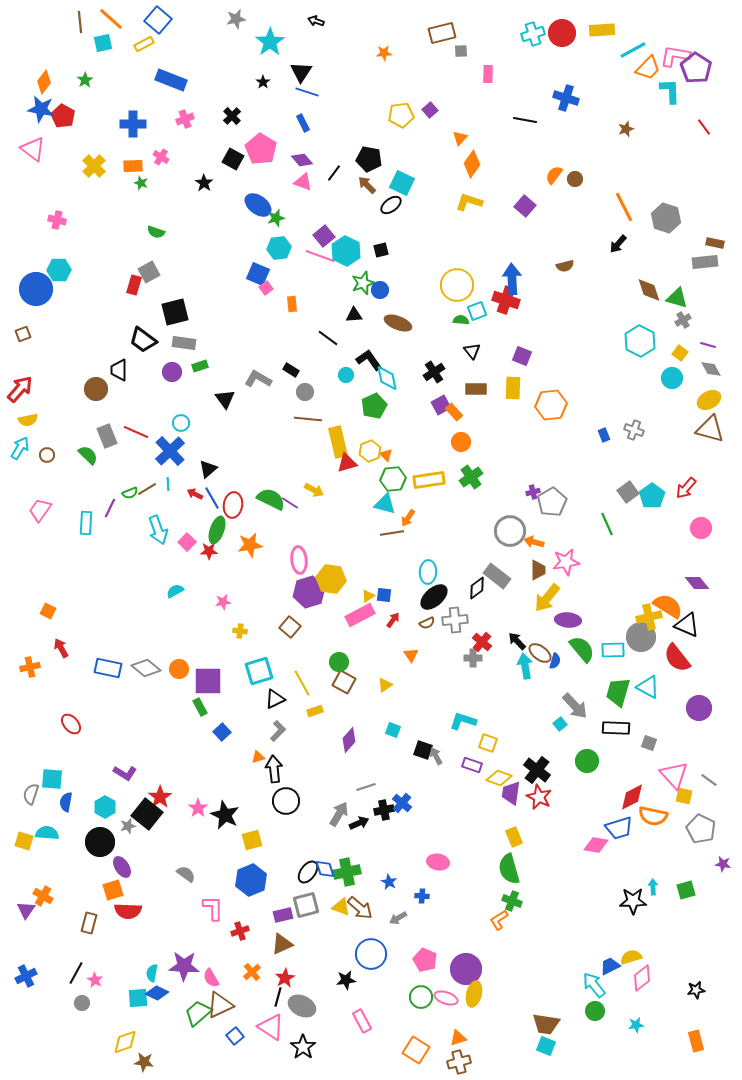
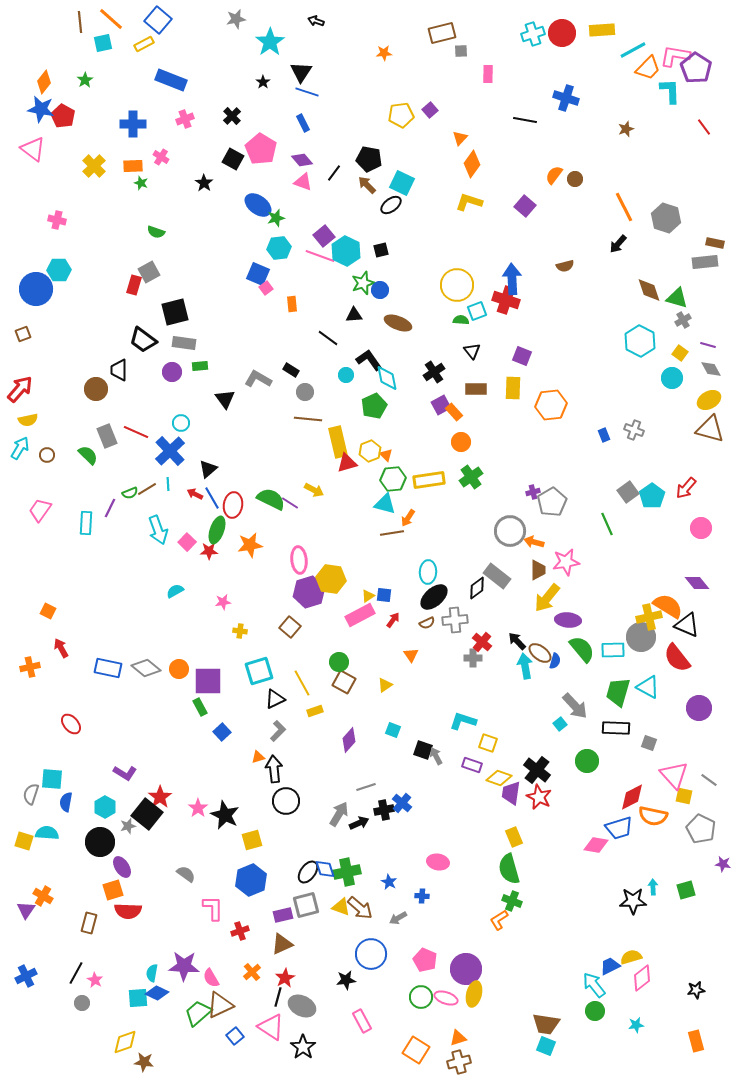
green rectangle at (200, 366): rotated 14 degrees clockwise
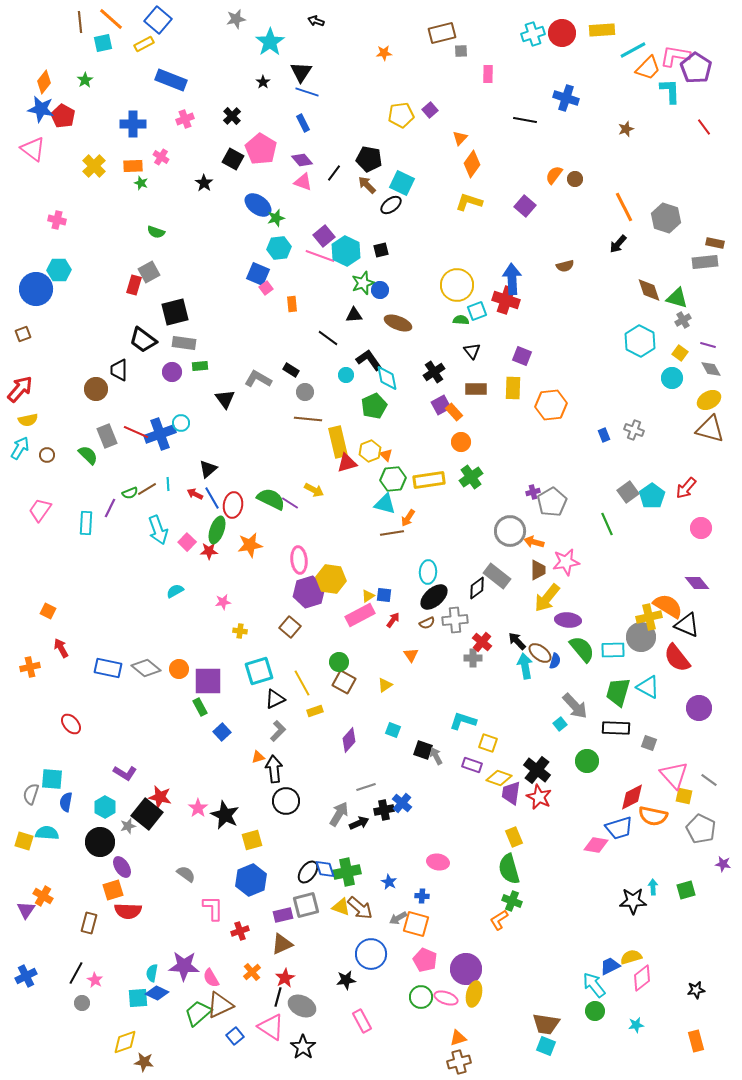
blue cross at (170, 451): moved 10 px left, 17 px up; rotated 24 degrees clockwise
red star at (160, 797): rotated 25 degrees counterclockwise
orange square at (416, 1050): moved 126 px up; rotated 16 degrees counterclockwise
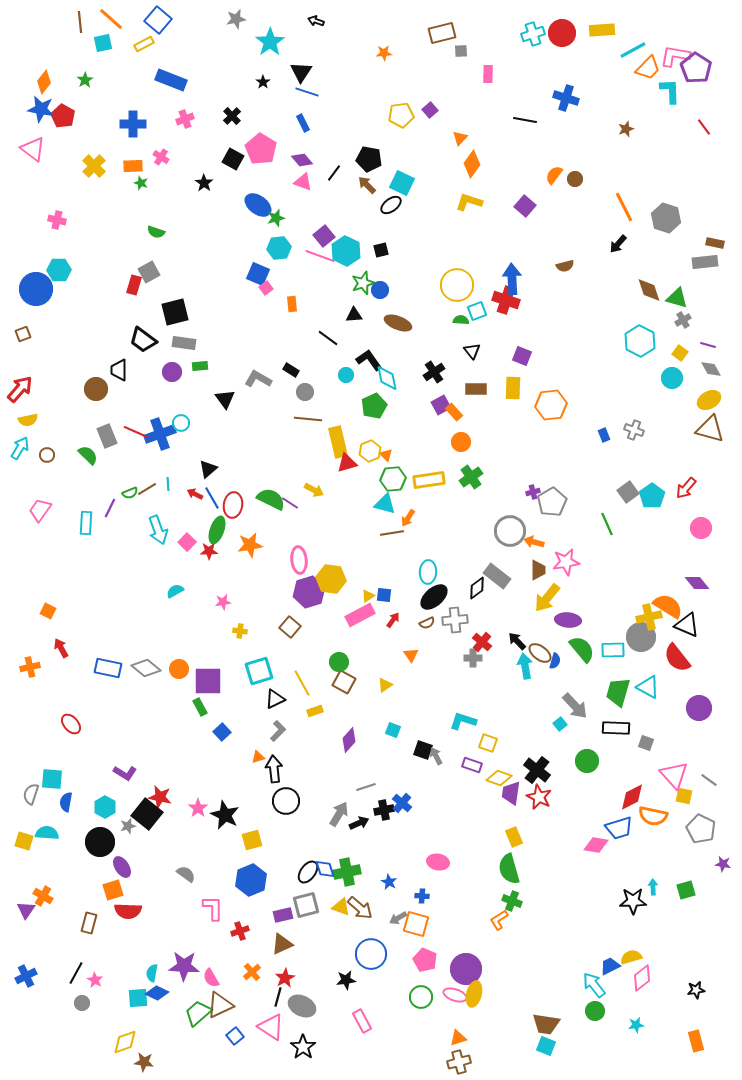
gray square at (649, 743): moved 3 px left
pink ellipse at (446, 998): moved 9 px right, 3 px up
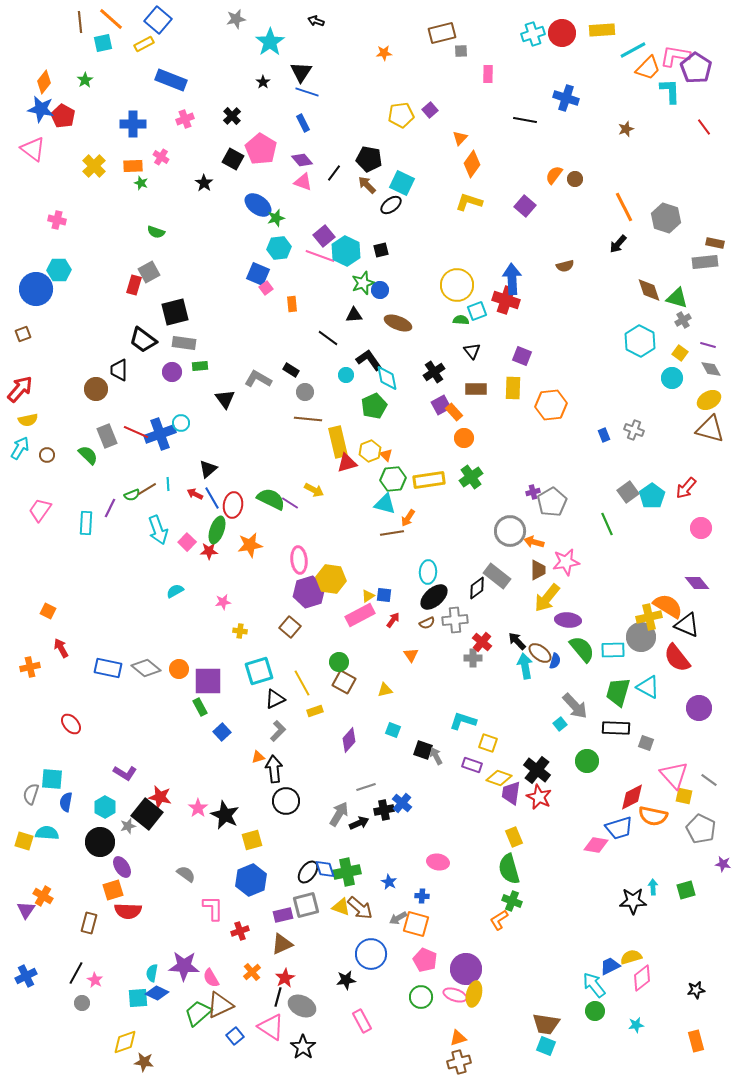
orange circle at (461, 442): moved 3 px right, 4 px up
green semicircle at (130, 493): moved 2 px right, 2 px down
yellow triangle at (385, 685): moved 5 px down; rotated 21 degrees clockwise
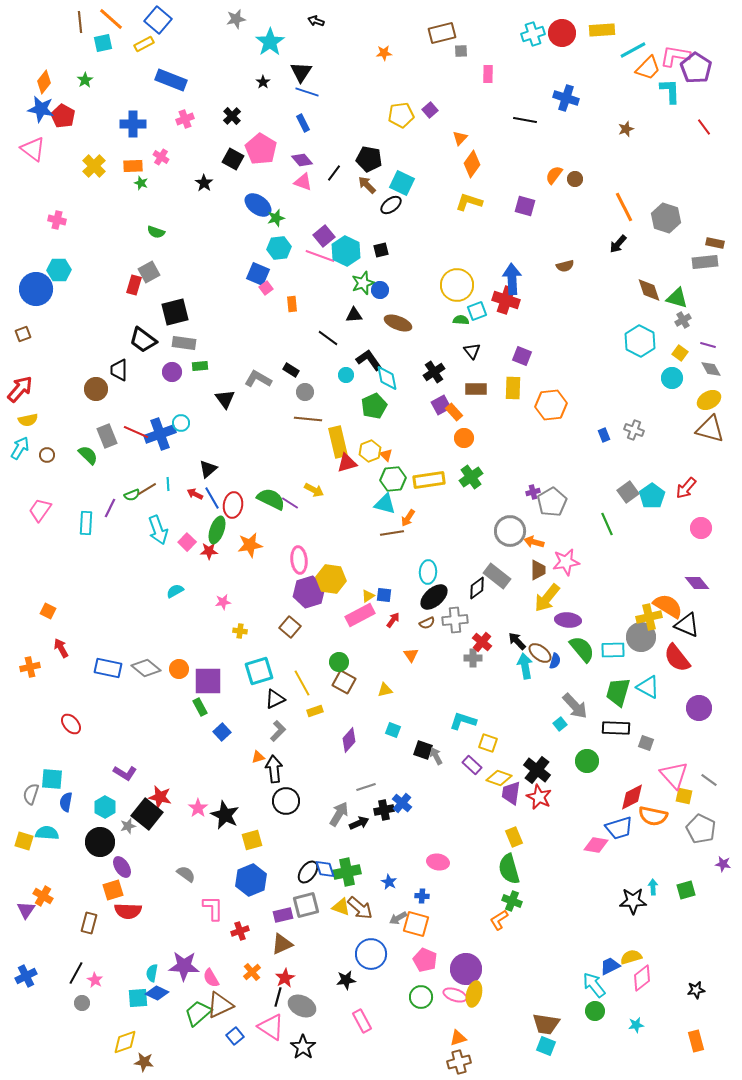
purple square at (525, 206): rotated 25 degrees counterclockwise
purple rectangle at (472, 765): rotated 24 degrees clockwise
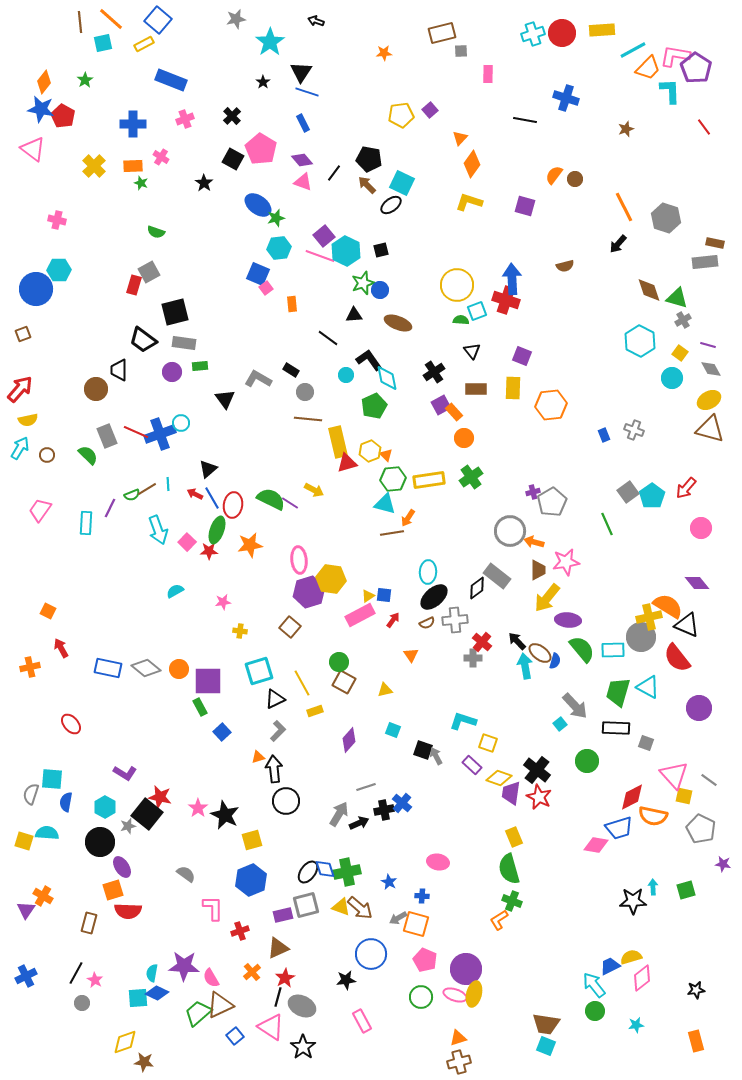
brown triangle at (282, 944): moved 4 px left, 4 px down
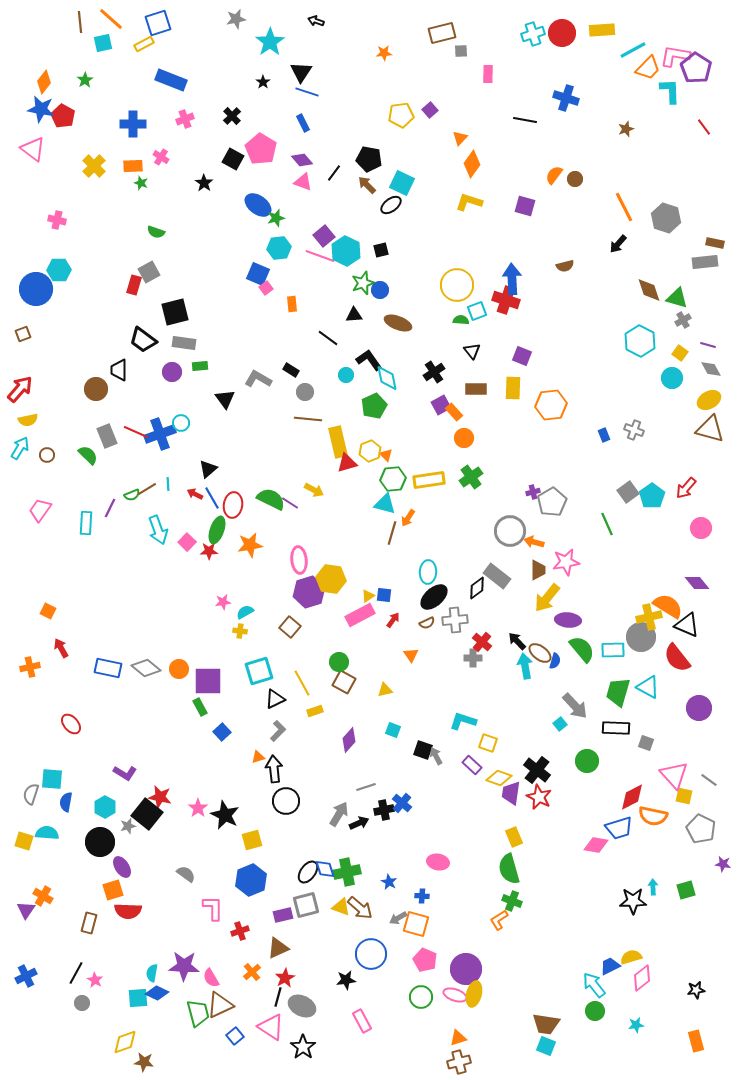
blue square at (158, 20): moved 3 px down; rotated 32 degrees clockwise
brown line at (392, 533): rotated 65 degrees counterclockwise
cyan semicircle at (175, 591): moved 70 px right, 21 px down
green trapezoid at (198, 1013): rotated 116 degrees clockwise
